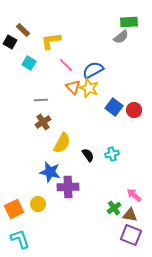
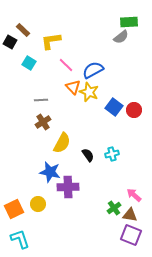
yellow star: moved 4 px down
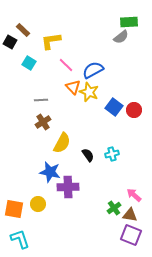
orange square: rotated 36 degrees clockwise
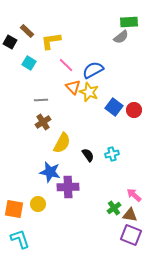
brown rectangle: moved 4 px right, 1 px down
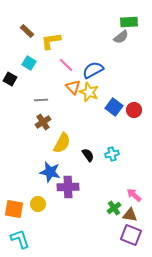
black square: moved 37 px down
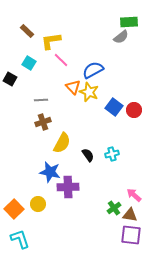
pink line: moved 5 px left, 5 px up
brown cross: rotated 14 degrees clockwise
orange square: rotated 36 degrees clockwise
purple square: rotated 15 degrees counterclockwise
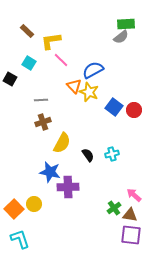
green rectangle: moved 3 px left, 2 px down
orange triangle: moved 1 px right, 1 px up
yellow circle: moved 4 px left
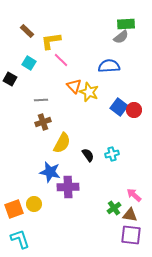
blue semicircle: moved 16 px right, 4 px up; rotated 25 degrees clockwise
blue square: moved 5 px right
orange square: rotated 24 degrees clockwise
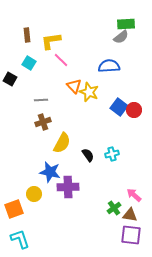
brown rectangle: moved 4 px down; rotated 40 degrees clockwise
yellow circle: moved 10 px up
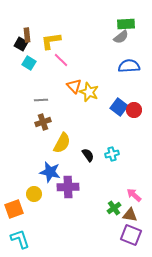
blue semicircle: moved 20 px right
black square: moved 11 px right, 35 px up
purple square: rotated 15 degrees clockwise
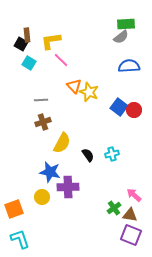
yellow circle: moved 8 px right, 3 px down
